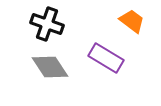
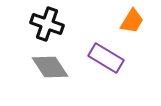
orange trapezoid: rotated 84 degrees clockwise
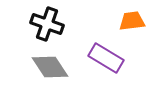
orange trapezoid: rotated 128 degrees counterclockwise
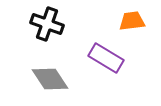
gray diamond: moved 12 px down
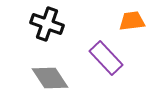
purple rectangle: rotated 16 degrees clockwise
gray diamond: moved 1 px up
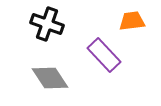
purple rectangle: moved 2 px left, 3 px up
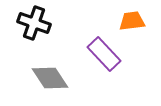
black cross: moved 13 px left, 1 px up
purple rectangle: moved 1 px up
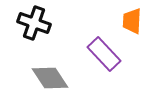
orange trapezoid: rotated 80 degrees counterclockwise
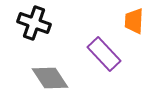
orange trapezoid: moved 2 px right
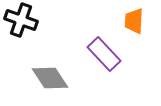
black cross: moved 13 px left, 3 px up
